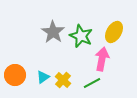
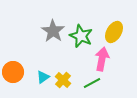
gray star: moved 1 px up
orange circle: moved 2 px left, 3 px up
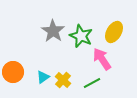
pink arrow: rotated 45 degrees counterclockwise
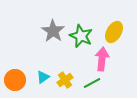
pink arrow: rotated 40 degrees clockwise
orange circle: moved 2 px right, 8 px down
yellow cross: moved 2 px right; rotated 14 degrees clockwise
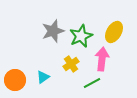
gray star: rotated 20 degrees clockwise
green star: rotated 25 degrees clockwise
yellow cross: moved 6 px right, 16 px up
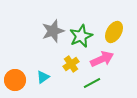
pink arrow: rotated 60 degrees clockwise
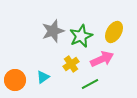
green line: moved 2 px left, 1 px down
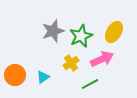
yellow cross: moved 1 px up
orange circle: moved 5 px up
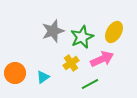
green star: moved 1 px right, 1 px down
orange circle: moved 2 px up
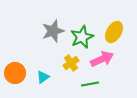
green line: rotated 18 degrees clockwise
